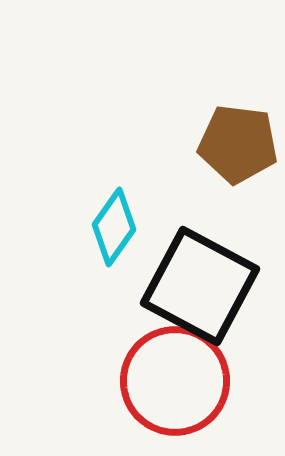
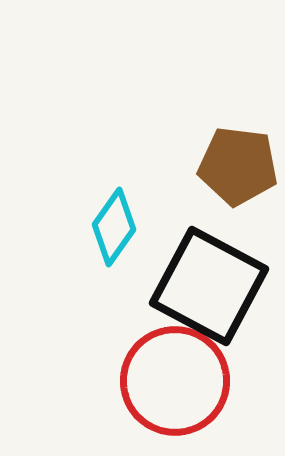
brown pentagon: moved 22 px down
black square: moved 9 px right
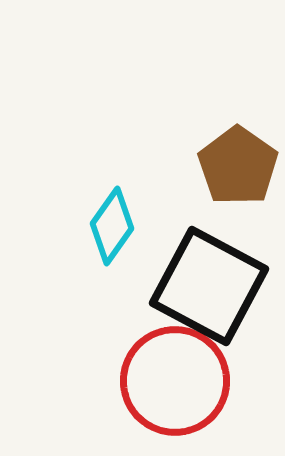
brown pentagon: rotated 28 degrees clockwise
cyan diamond: moved 2 px left, 1 px up
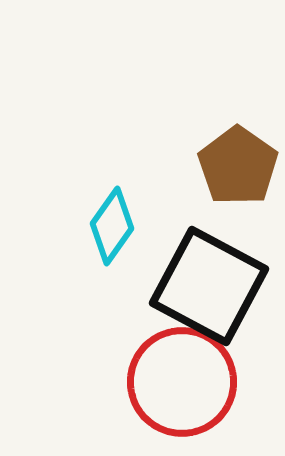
red circle: moved 7 px right, 1 px down
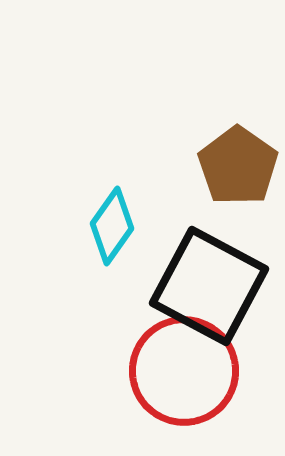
red circle: moved 2 px right, 11 px up
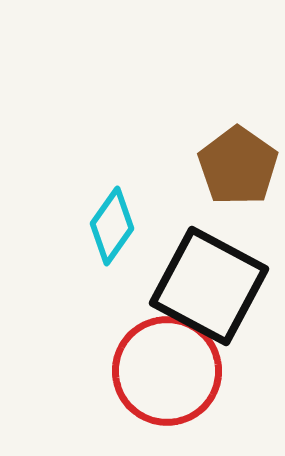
red circle: moved 17 px left
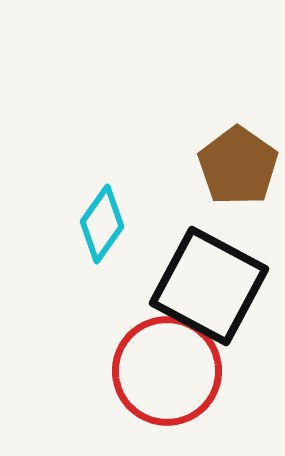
cyan diamond: moved 10 px left, 2 px up
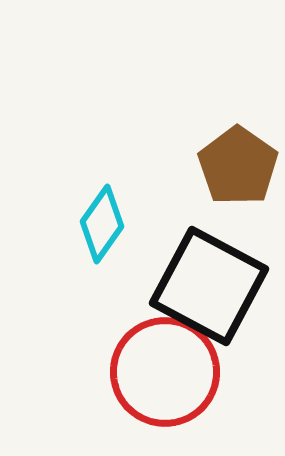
red circle: moved 2 px left, 1 px down
